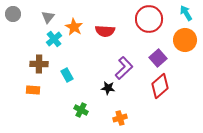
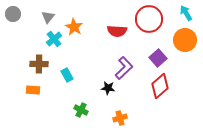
red semicircle: moved 12 px right
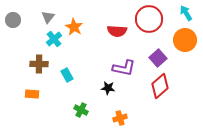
gray circle: moved 6 px down
purple L-shape: rotated 55 degrees clockwise
orange rectangle: moved 1 px left, 4 px down
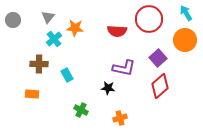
orange star: moved 1 px right, 1 px down; rotated 24 degrees counterclockwise
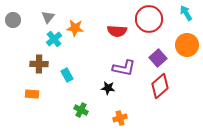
orange circle: moved 2 px right, 5 px down
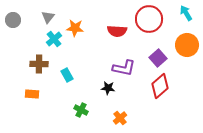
orange cross: rotated 24 degrees counterclockwise
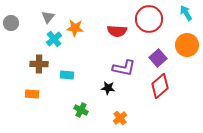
gray circle: moved 2 px left, 3 px down
cyan rectangle: rotated 56 degrees counterclockwise
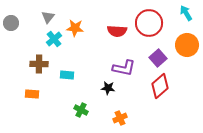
red circle: moved 4 px down
orange cross: rotated 16 degrees clockwise
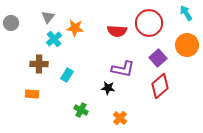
purple L-shape: moved 1 px left, 1 px down
cyan rectangle: rotated 64 degrees counterclockwise
orange cross: rotated 24 degrees counterclockwise
